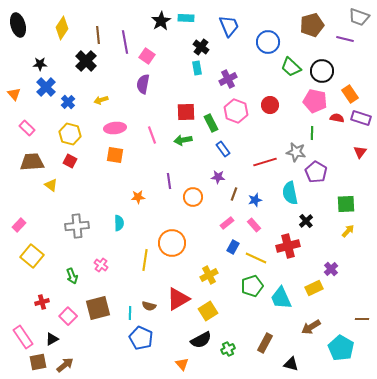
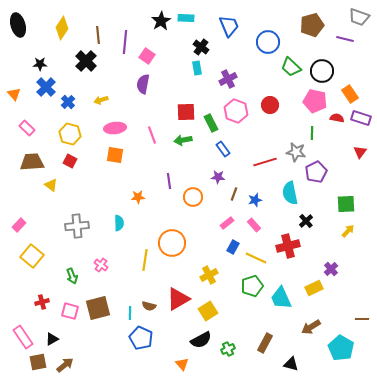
purple line at (125, 42): rotated 15 degrees clockwise
purple pentagon at (316, 172): rotated 15 degrees clockwise
pink square at (68, 316): moved 2 px right, 5 px up; rotated 30 degrees counterclockwise
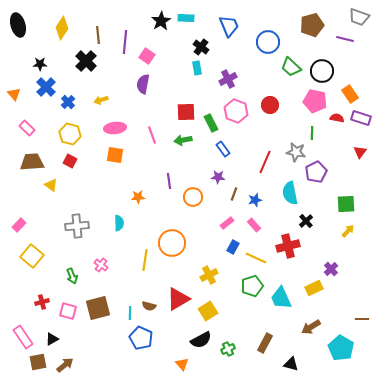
red line at (265, 162): rotated 50 degrees counterclockwise
pink square at (70, 311): moved 2 px left
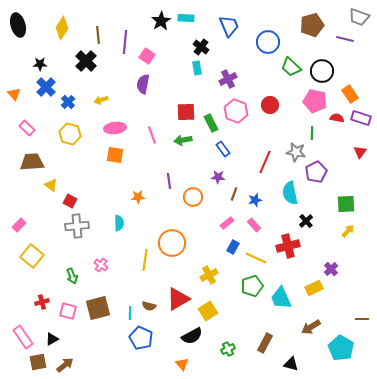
red square at (70, 161): moved 40 px down
black semicircle at (201, 340): moved 9 px left, 4 px up
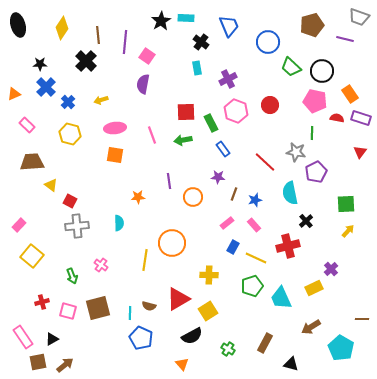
black cross at (201, 47): moved 5 px up
orange triangle at (14, 94): rotated 48 degrees clockwise
pink rectangle at (27, 128): moved 3 px up
red line at (265, 162): rotated 70 degrees counterclockwise
yellow cross at (209, 275): rotated 30 degrees clockwise
green cross at (228, 349): rotated 32 degrees counterclockwise
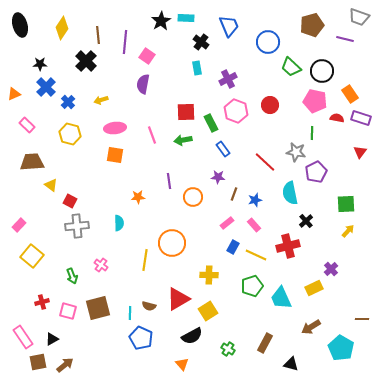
black ellipse at (18, 25): moved 2 px right
yellow line at (256, 258): moved 3 px up
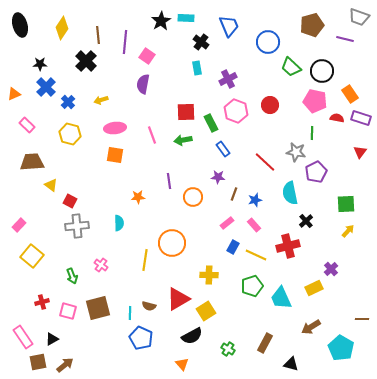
yellow square at (208, 311): moved 2 px left
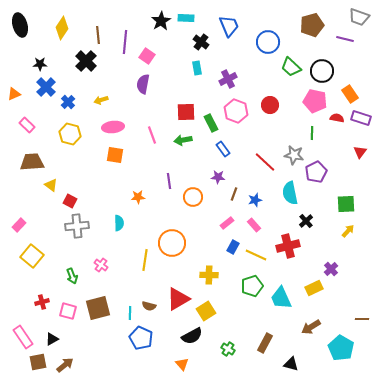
pink ellipse at (115, 128): moved 2 px left, 1 px up
gray star at (296, 152): moved 2 px left, 3 px down
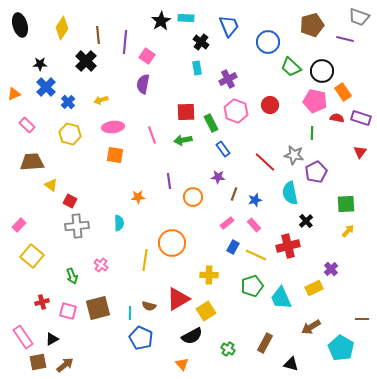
orange rectangle at (350, 94): moved 7 px left, 2 px up
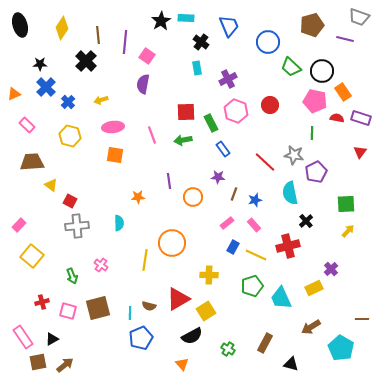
yellow hexagon at (70, 134): moved 2 px down
blue pentagon at (141, 338): rotated 25 degrees clockwise
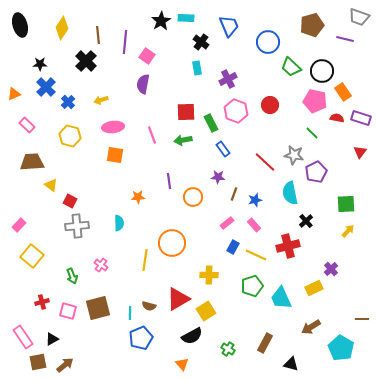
green line at (312, 133): rotated 48 degrees counterclockwise
